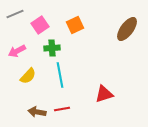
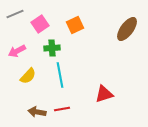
pink square: moved 1 px up
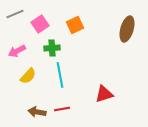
brown ellipse: rotated 20 degrees counterclockwise
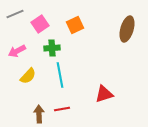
brown arrow: moved 2 px right, 2 px down; rotated 78 degrees clockwise
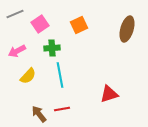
orange square: moved 4 px right
red triangle: moved 5 px right
brown arrow: rotated 36 degrees counterclockwise
